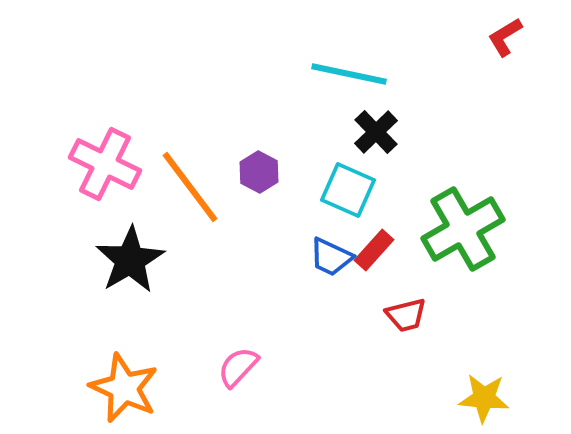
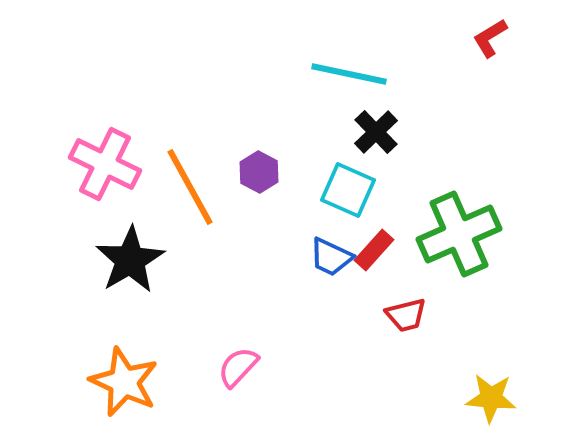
red L-shape: moved 15 px left, 1 px down
orange line: rotated 8 degrees clockwise
green cross: moved 4 px left, 5 px down; rotated 6 degrees clockwise
orange star: moved 6 px up
yellow star: moved 7 px right
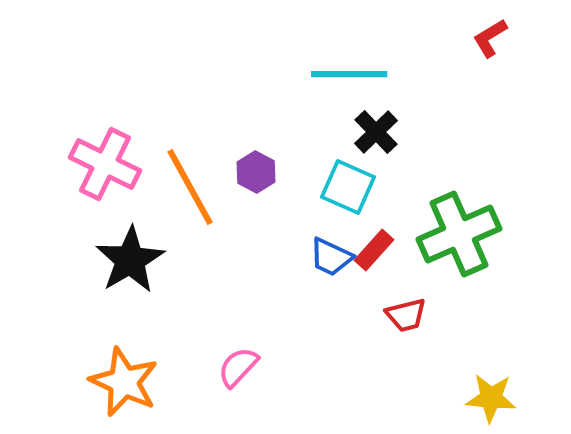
cyan line: rotated 12 degrees counterclockwise
purple hexagon: moved 3 px left
cyan square: moved 3 px up
